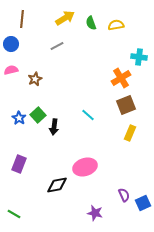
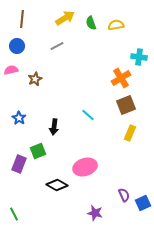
blue circle: moved 6 px right, 2 px down
green square: moved 36 px down; rotated 21 degrees clockwise
black diamond: rotated 40 degrees clockwise
green line: rotated 32 degrees clockwise
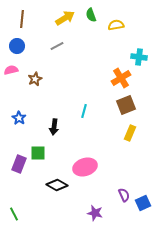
green semicircle: moved 8 px up
cyan line: moved 4 px left, 4 px up; rotated 64 degrees clockwise
green square: moved 2 px down; rotated 21 degrees clockwise
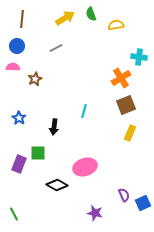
green semicircle: moved 1 px up
gray line: moved 1 px left, 2 px down
pink semicircle: moved 2 px right, 3 px up; rotated 16 degrees clockwise
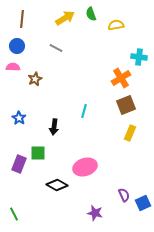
gray line: rotated 56 degrees clockwise
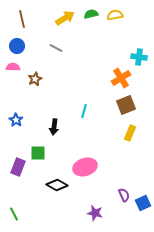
green semicircle: rotated 96 degrees clockwise
brown line: rotated 18 degrees counterclockwise
yellow semicircle: moved 1 px left, 10 px up
blue star: moved 3 px left, 2 px down
purple rectangle: moved 1 px left, 3 px down
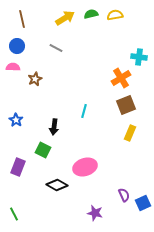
green square: moved 5 px right, 3 px up; rotated 28 degrees clockwise
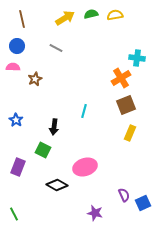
cyan cross: moved 2 px left, 1 px down
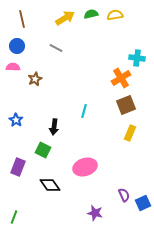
black diamond: moved 7 px left; rotated 25 degrees clockwise
green line: moved 3 px down; rotated 48 degrees clockwise
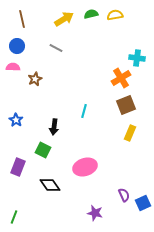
yellow arrow: moved 1 px left, 1 px down
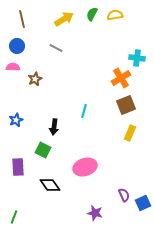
green semicircle: moved 1 px right; rotated 48 degrees counterclockwise
blue star: rotated 16 degrees clockwise
purple rectangle: rotated 24 degrees counterclockwise
